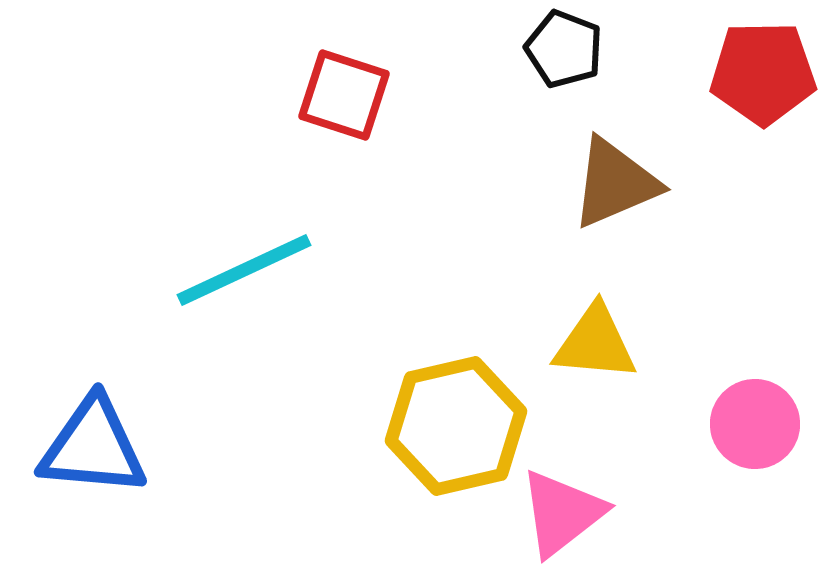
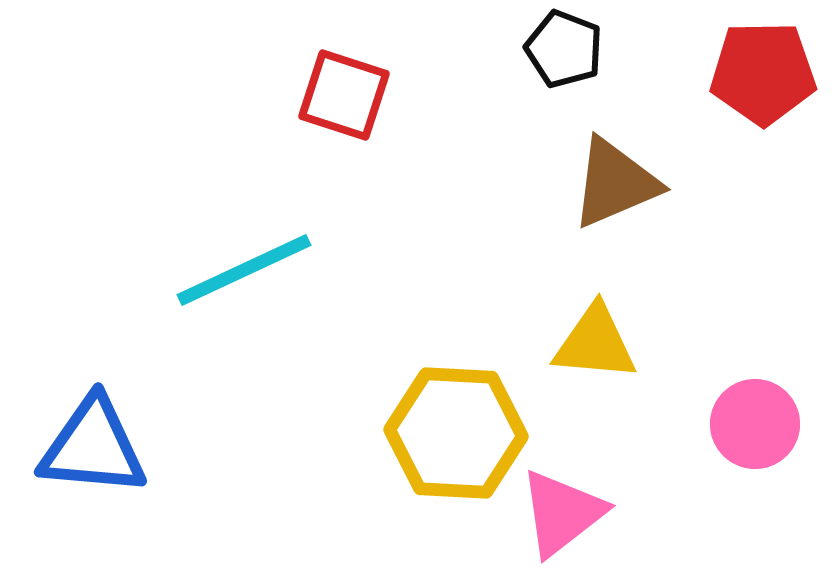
yellow hexagon: moved 7 px down; rotated 16 degrees clockwise
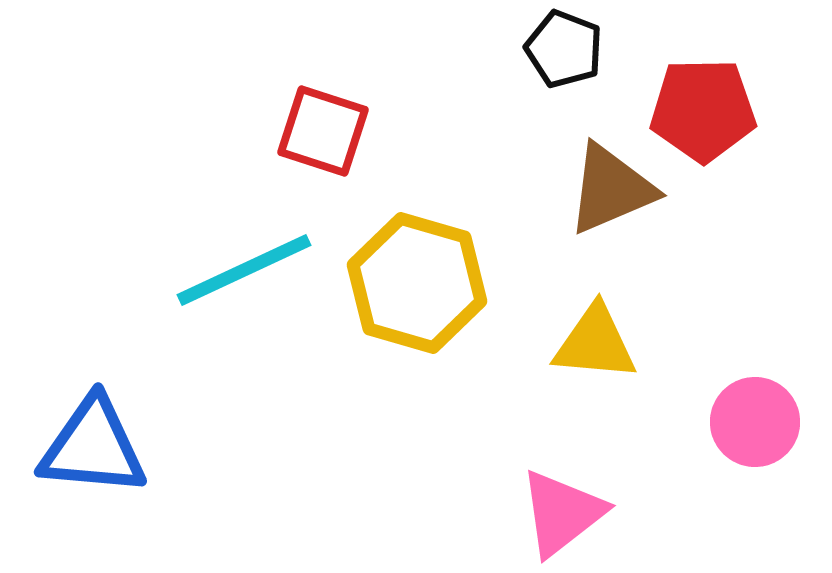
red pentagon: moved 60 px left, 37 px down
red square: moved 21 px left, 36 px down
brown triangle: moved 4 px left, 6 px down
pink circle: moved 2 px up
yellow hexagon: moved 39 px left, 150 px up; rotated 13 degrees clockwise
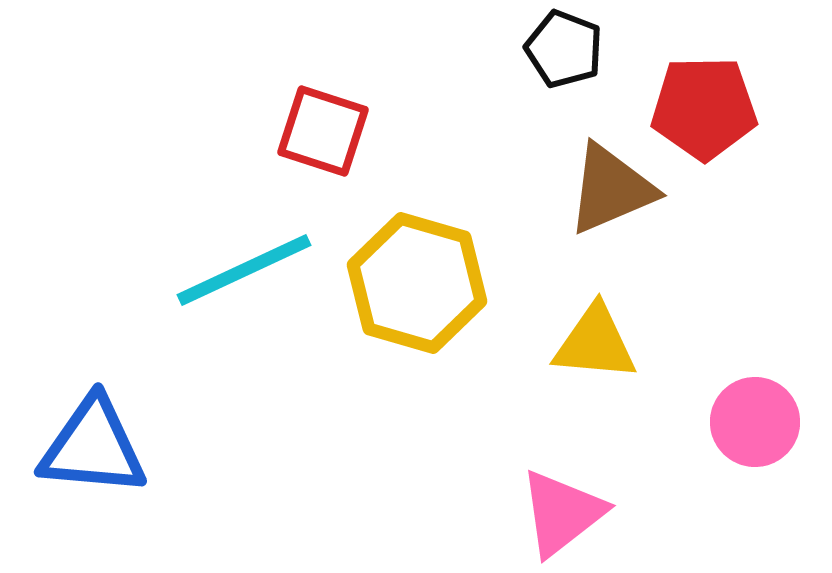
red pentagon: moved 1 px right, 2 px up
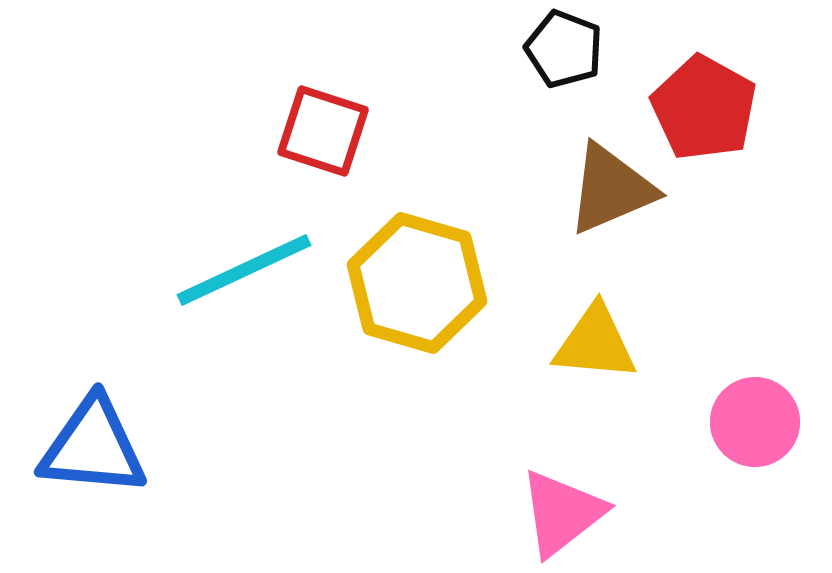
red pentagon: rotated 30 degrees clockwise
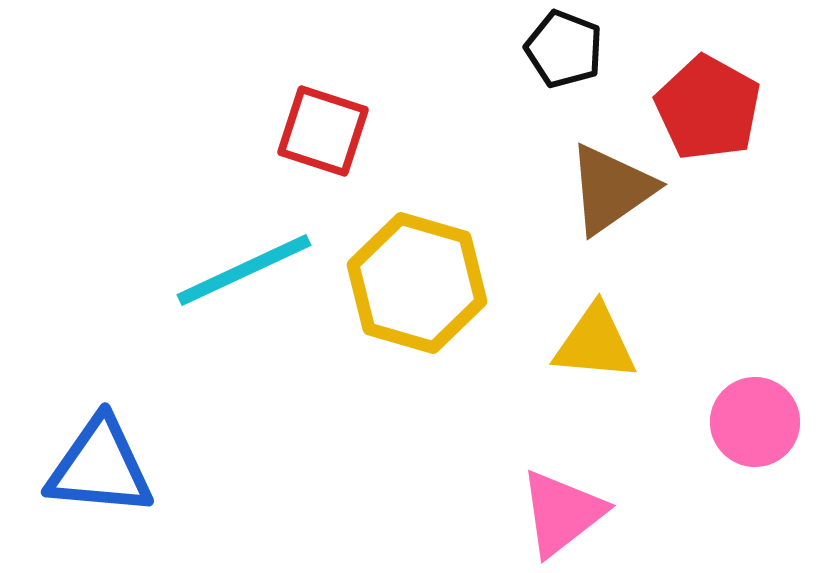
red pentagon: moved 4 px right
brown triangle: rotated 12 degrees counterclockwise
blue triangle: moved 7 px right, 20 px down
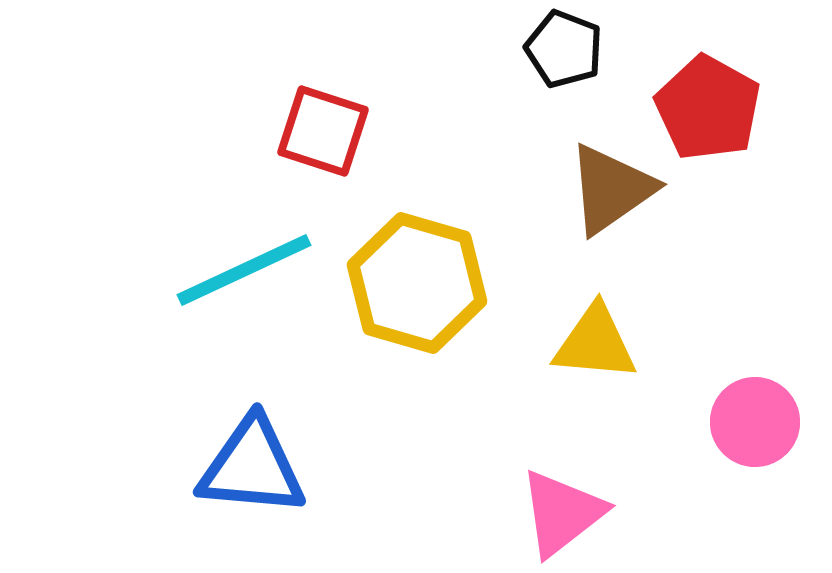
blue triangle: moved 152 px right
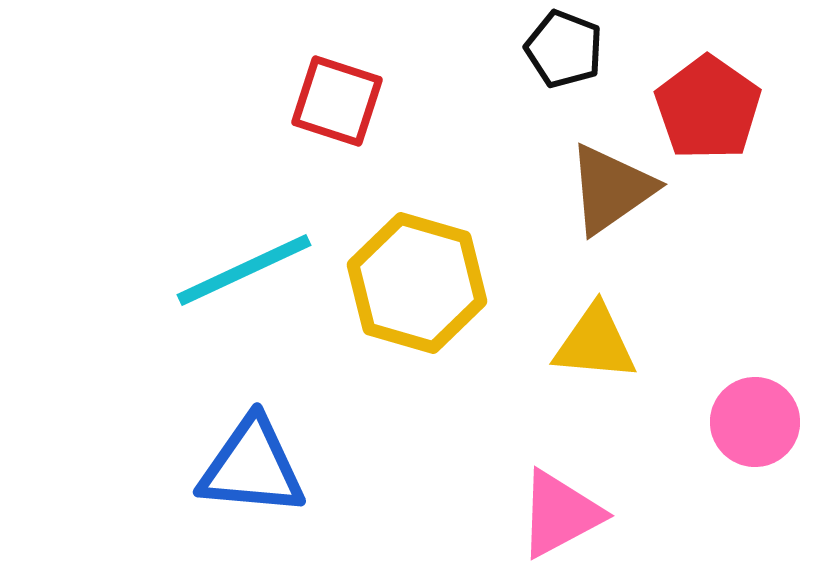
red pentagon: rotated 6 degrees clockwise
red square: moved 14 px right, 30 px up
pink triangle: moved 2 px left, 1 px down; rotated 10 degrees clockwise
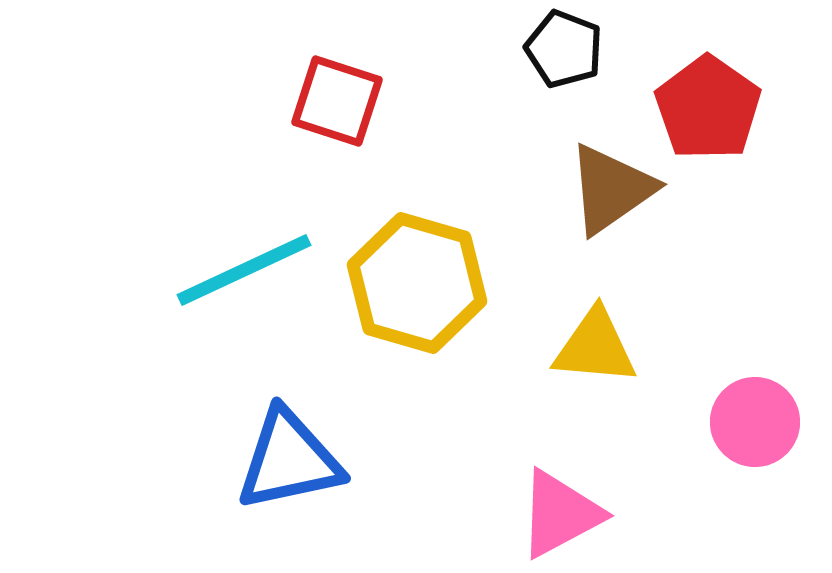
yellow triangle: moved 4 px down
blue triangle: moved 37 px right, 7 px up; rotated 17 degrees counterclockwise
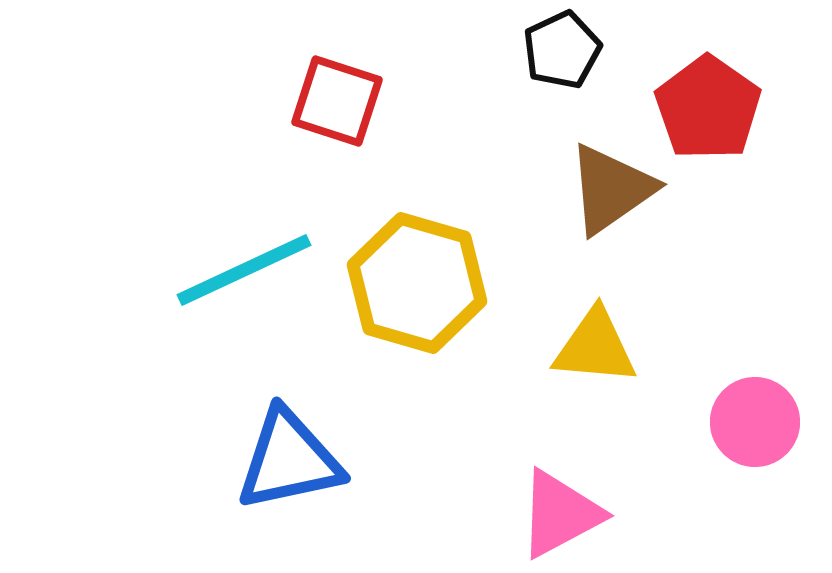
black pentagon: moved 2 px left, 1 px down; rotated 26 degrees clockwise
